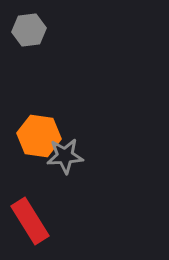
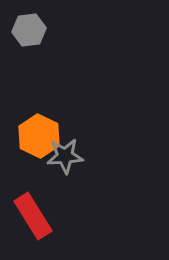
orange hexagon: rotated 18 degrees clockwise
red rectangle: moved 3 px right, 5 px up
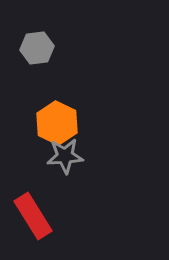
gray hexagon: moved 8 px right, 18 px down
orange hexagon: moved 18 px right, 13 px up
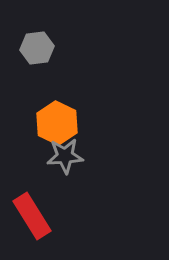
red rectangle: moved 1 px left
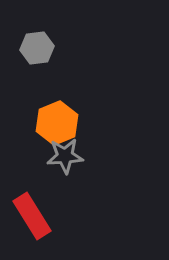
orange hexagon: rotated 12 degrees clockwise
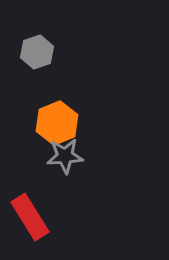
gray hexagon: moved 4 px down; rotated 12 degrees counterclockwise
red rectangle: moved 2 px left, 1 px down
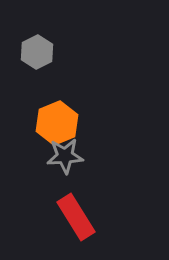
gray hexagon: rotated 8 degrees counterclockwise
red rectangle: moved 46 px right
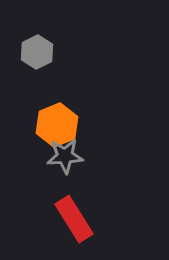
orange hexagon: moved 2 px down
red rectangle: moved 2 px left, 2 px down
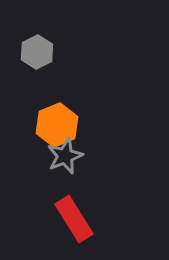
gray star: rotated 18 degrees counterclockwise
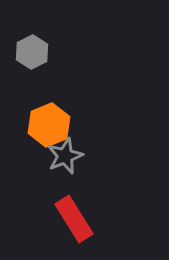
gray hexagon: moved 5 px left
orange hexagon: moved 8 px left
